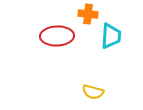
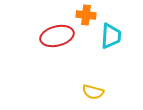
orange cross: moved 2 px left, 1 px down
red ellipse: rotated 12 degrees counterclockwise
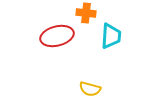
orange cross: moved 2 px up
yellow semicircle: moved 3 px left, 3 px up
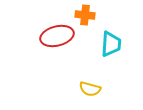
orange cross: moved 1 px left, 2 px down
cyan trapezoid: moved 8 px down
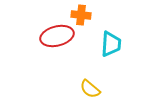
orange cross: moved 4 px left
yellow semicircle: rotated 25 degrees clockwise
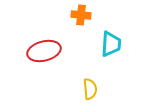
red ellipse: moved 13 px left, 15 px down
yellow semicircle: rotated 135 degrees counterclockwise
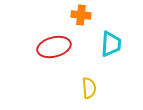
red ellipse: moved 10 px right, 4 px up
yellow semicircle: moved 1 px left, 1 px up
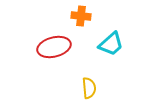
orange cross: moved 1 px down
cyan trapezoid: rotated 44 degrees clockwise
